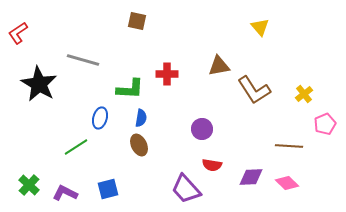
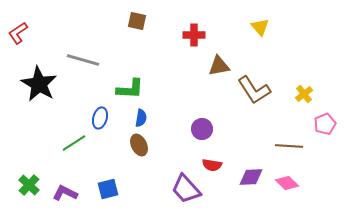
red cross: moved 27 px right, 39 px up
green line: moved 2 px left, 4 px up
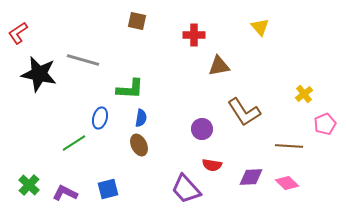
black star: moved 10 px up; rotated 18 degrees counterclockwise
brown L-shape: moved 10 px left, 22 px down
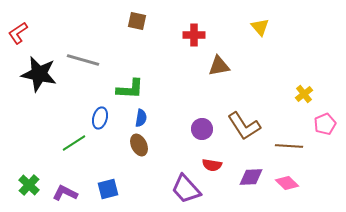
brown L-shape: moved 14 px down
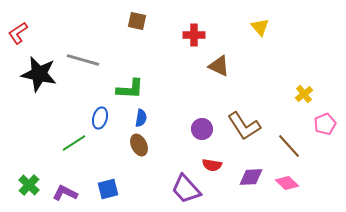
brown triangle: rotated 35 degrees clockwise
brown line: rotated 44 degrees clockwise
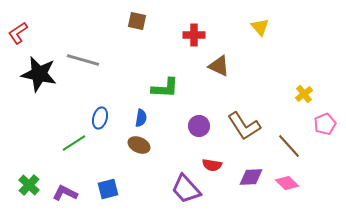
green L-shape: moved 35 px right, 1 px up
purple circle: moved 3 px left, 3 px up
brown ellipse: rotated 40 degrees counterclockwise
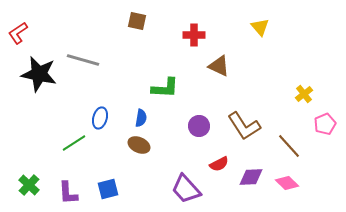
red semicircle: moved 7 px right, 1 px up; rotated 36 degrees counterclockwise
purple L-shape: moved 3 px right; rotated 120 degrees counterclockwise
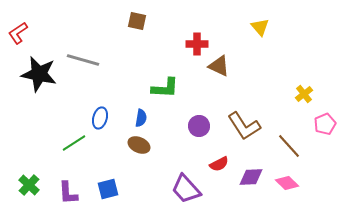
red cross: moved 3 px right, 9 px down
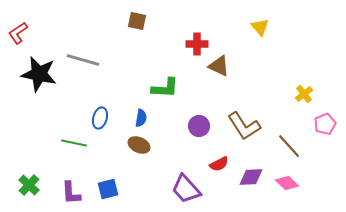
green line: rotated 45 degrees clockwise
purple L-shape: moved 3 px right
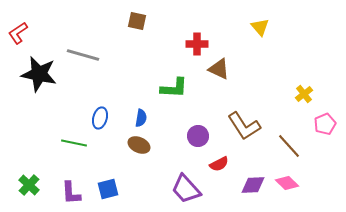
gray line: moved 5 px up
brown triangle: moved 3 px down
green L-shape: moved 9 px right
purple circle: moved 1 px left, 10 px down
purple diamond: moved 2 px right, 8 px down
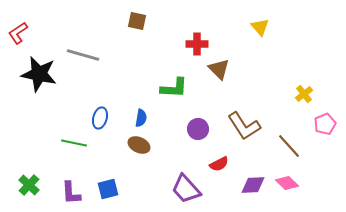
brown triangle: rotated 20 degrees clockwise
purple circle: moved 7 px up
